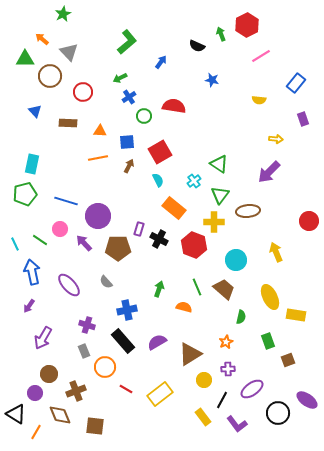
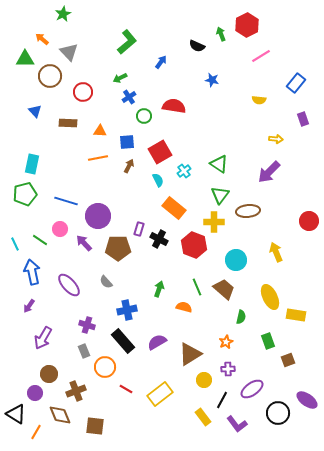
cyan cross at (194, 181): moved 10 px left, 10 px up
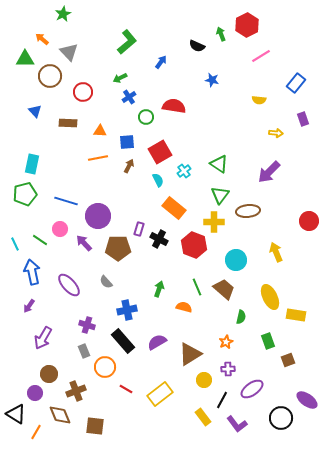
green circle at (144, 116): moved 2 px right, 1 px down
yellow arrow at (276, 139): moved 6 px up
black circle at (278, 413): moved 3 px right, 5 px down
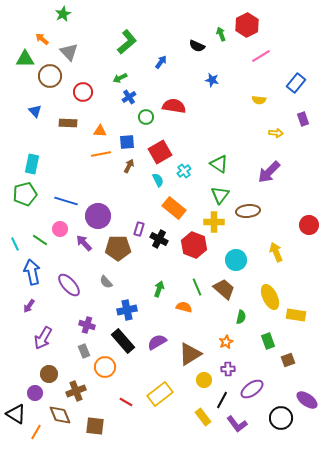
orange line at (98, 158): moved 3 px right, 4 px up
red circle at (309, 221): moved 4 px down
red line at (126, 389): moved 13 px down
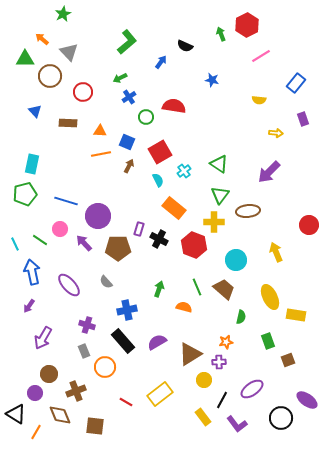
black semicircle at (197, 46): moved 12 px left
blue square at (127, 142): rotated 28 degrees clockwise
orange star at (226, 342): rotated 16 degrees clockwise
purple cross at (228, 369): moved 9 px left, 7 px up
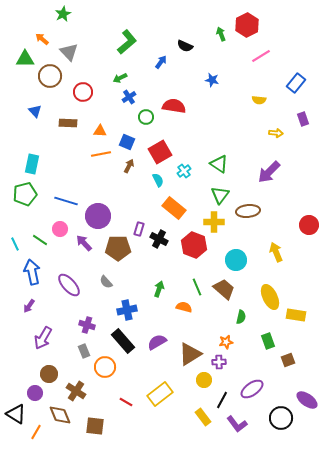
brown cross at (76, 391): rotated 36 degrees counterclockwise
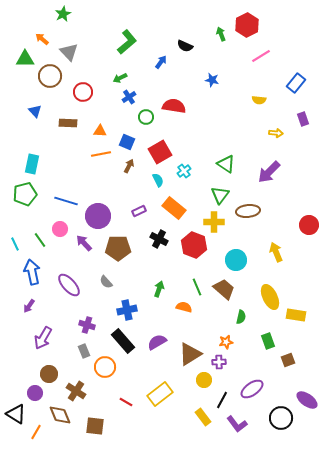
green triangle at (219, 164): moved 7 px right
purple rectangle at (139, 229): moved 18 px up; rotated 48 degrees clockwise
green line at (40, 240): rotated 21 degrees clockwise
